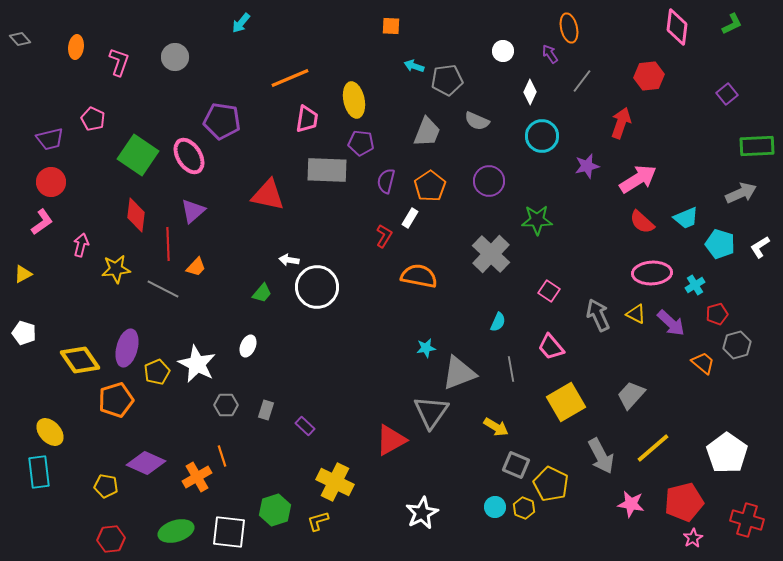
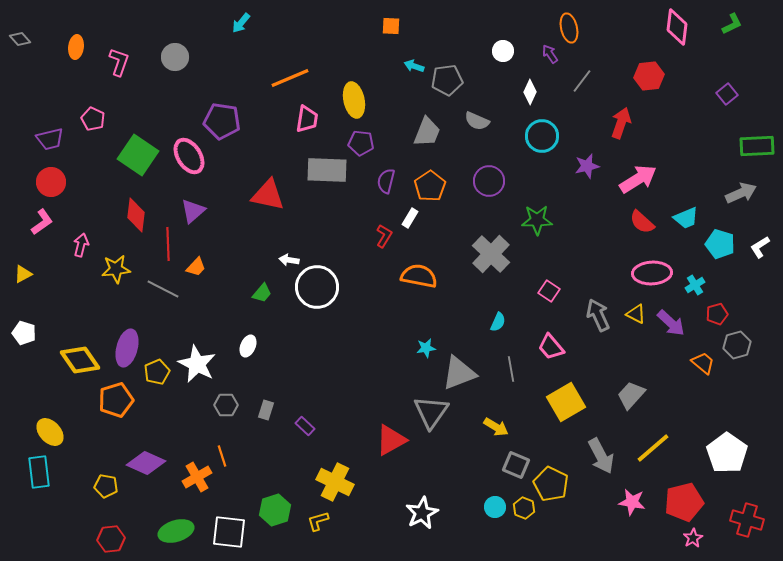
pink star at (631, 504): moved 1 px right, 2 px up
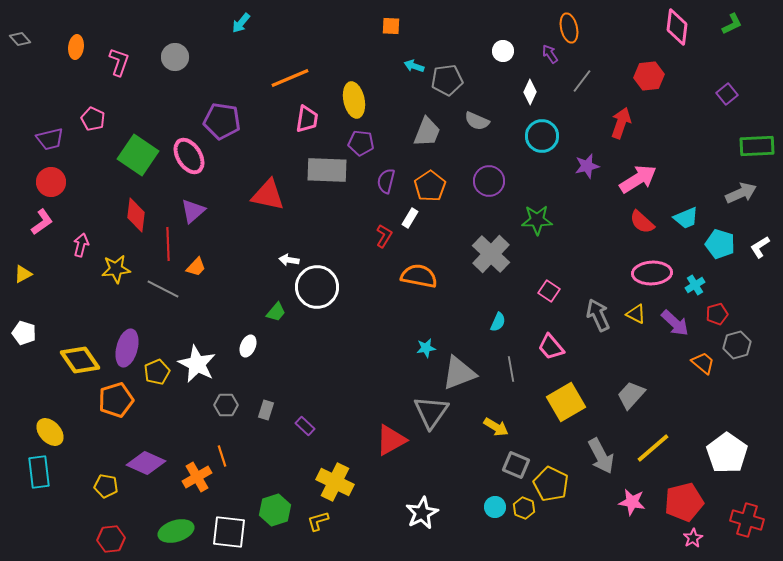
green trapezoid at (262, 293): moved 14 px right, 19 px down
purple arrow at (671, 323): moved 4 px right
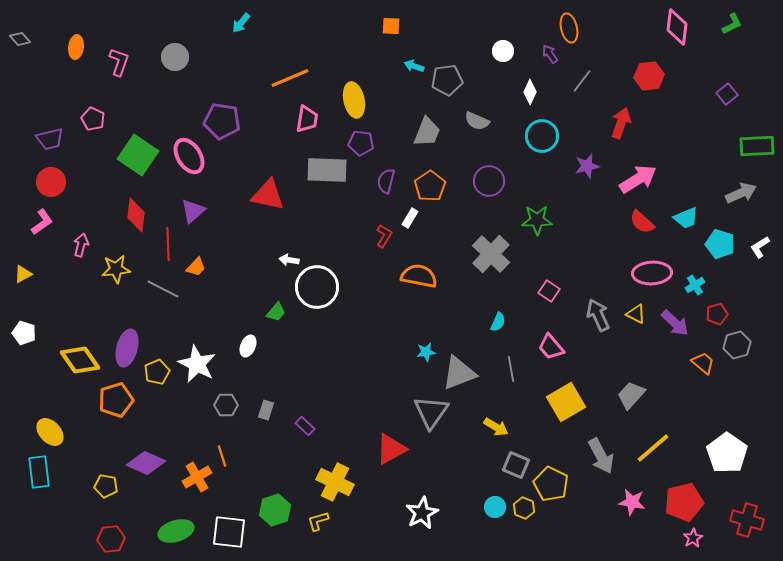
cyan star at (426, 348): moved 4 px down
red triangle at (391, 440): moved 9 px down
